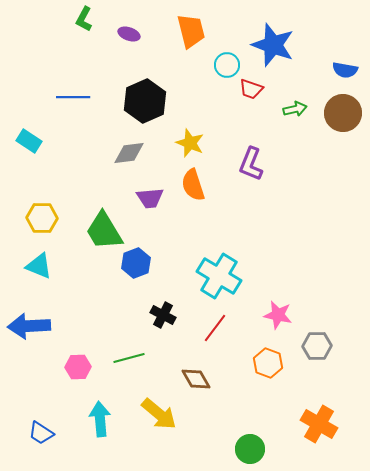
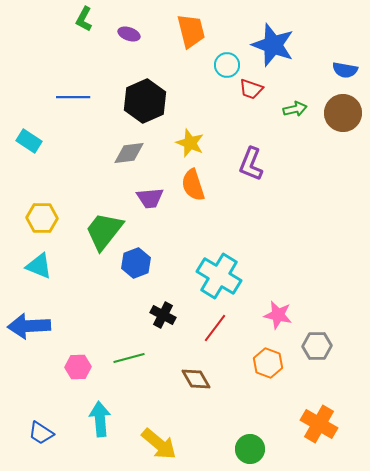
green trapezoid: rotated 69 degrees clockwise
yellow arrow: moved 30 px down
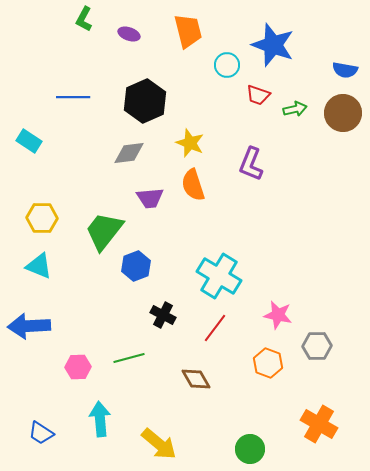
orange trapezoid: moved 3 px left
red trapezoid: moved 7 px right, 6 px down
blue hexagon: moved 3 px down
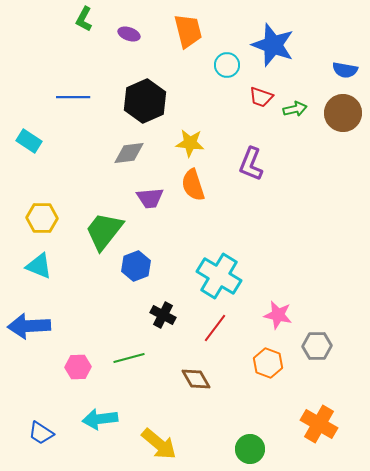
red trapezoid: moved 3 px right, 2 px down
yellow star: rotated 16 degrees counterclockwise
cyan arrow: rotated 92 degrees counterclockwise
